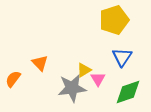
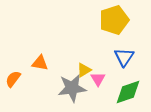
blue triangle: moved 2 px right
orange triangle: rotated 36 degrees counterclockwise
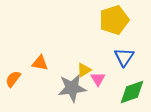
green diamond: moved 4 px right
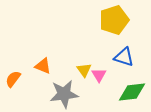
blue triangle: rotated 45 degrees counterclockwise
orange triangle: moved 3 px right, 3 px down; rotated 12 degrees clockwise
yellow triangle: rotated 35 degrees counterclockwise
pink triangle: moved 1 px right, 4 px up
gray star: moved 8 px left, 6 px down
green diamond: rotated 12 degrees clockwise
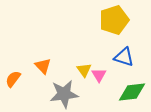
orange triangle: rotated 24 degrees clockwise
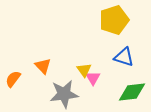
pink triangle: moved 6 px left, 3 px down
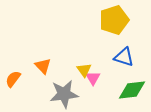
green diamond: moved 2 px up
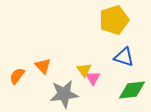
orange semicircle: moved 4 px right, 3 px up
